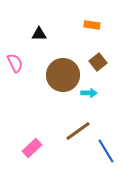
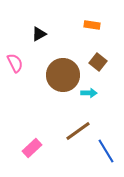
black triangle: rotated 28 degrees counterclockwise
brown square: rotated 12 degrees counterclockwise
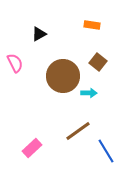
brown circle: moved 1 px down
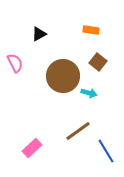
orange rectangle: moved 1 px left, 5 px down
cyan arrow: rotated 14 degrees clockwise
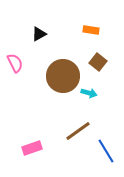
pink rectangle: rotated 24 degrees clockwise
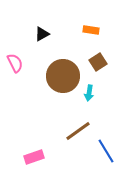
black triangle: moved 3 px right
brown square: rotated 18 degrees clockwise
cyan arrow: rotated 84 degrees clockwise
pink rectangle: moved 2 px right, 9 px down
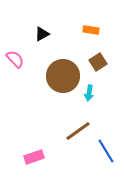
pink semicircle: moved 4 px up; rotated 18 degrees counterclockwise
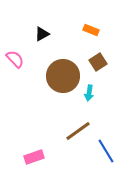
orange rectangle: rotated 14 degrees clockwise
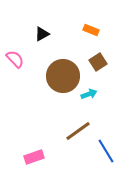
cyan arrow: moved 1 px down; rotated 119 degrees counterclockwise
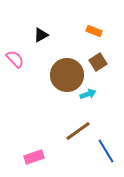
orange rectangle: moved 3 px right, 1 px down
black triangle: moved 1 px left, 1 px down
brown circle: moved 4 px right, 1 px up
cyan arrow: moved 1 px left
